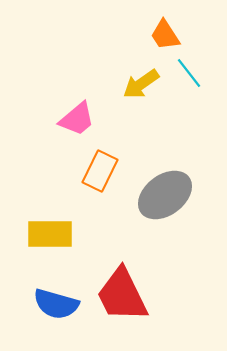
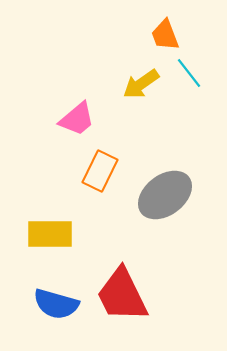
orange trapezoid: rotated 12 degrees clockwise
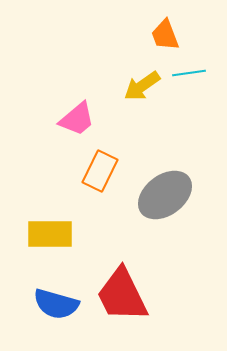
cyan line: rotated 60 degrees counterclockwise
yellow arrow: moved 1 px right, 2 px down
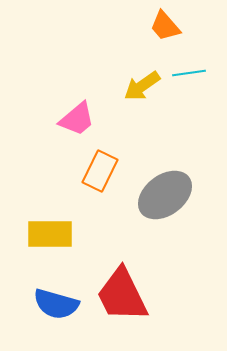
orange trapezoid: moved 9 px up; rotated 20 degrees counterclockwise
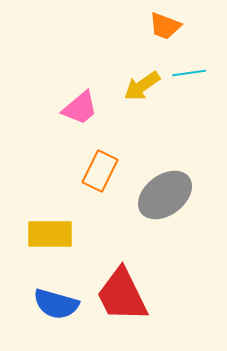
orange trapezoid: rotated 28 degrees counterclockwise
pink trapezoid: moved 3 px right, 11 px up
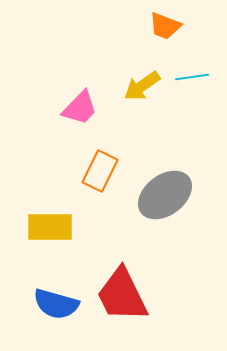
cyan line: moved 3 px right, 4 px down
pink trapezoid: rotated 6 degrees counterclockwise
yellow rectangle: moved 7 px up
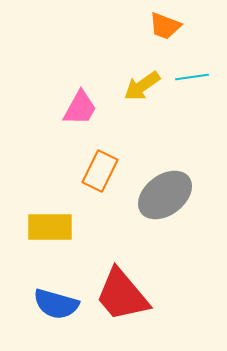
pink trapezoid: rotated 15 degrees counterclockwise
red trapezoid: rotated 14 degrees counterclockwise
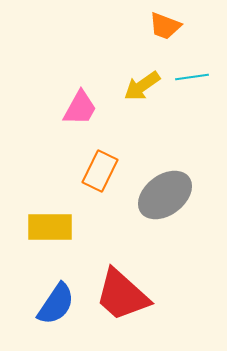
red trapezoid: rotated 8 degrees counterclockwise
blue semicircle: rotated 72 degrees counterclockwise
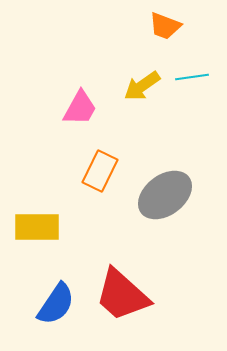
yellow rectangle: moved 13 px left
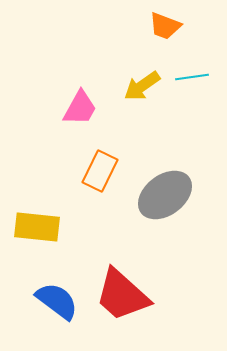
yellow rectangle: rotated 6 degrees clockwise
blue semicircle: moved 1 px right, 3 px up; rotated 87 degrees counterclockwise
